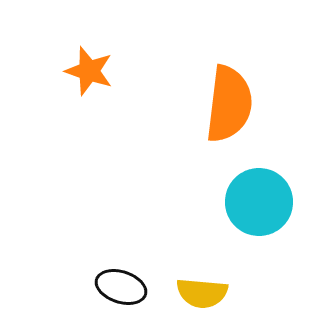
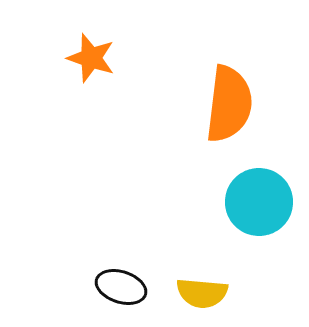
orange star: moved 2 px right, 13 px up
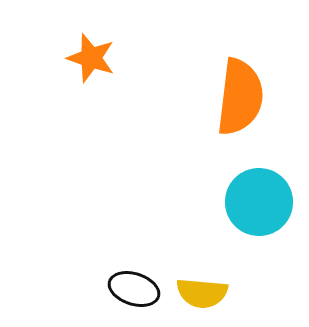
orange semicircle: moved 11 px right, 7 px up
black ellipse: moved 13 px right, 2 px down
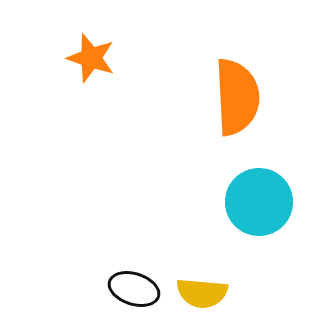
orange semicircle: moved 3 px left; rotated 10 degrees counterclockwise
